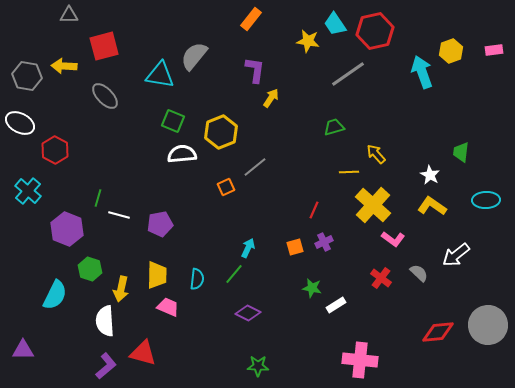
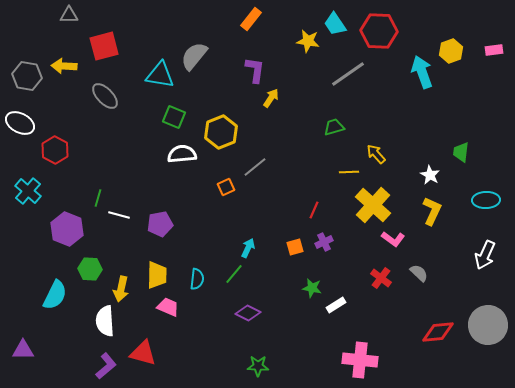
red hexagon at (375, 31): moved 4 px right; rotated 15 degrees clockwise
green square at (173, 121): moved 1 px right, 4 px up
yellow L-shape at (432, 206): moved 5 px down; rotated 80 degrees clockwise
white arrow at (456, 255): moved 29 px right; rotated 28 degrees counterclockwise
green hexagon at (90, 269): rotated 15 degrees counterclockwise
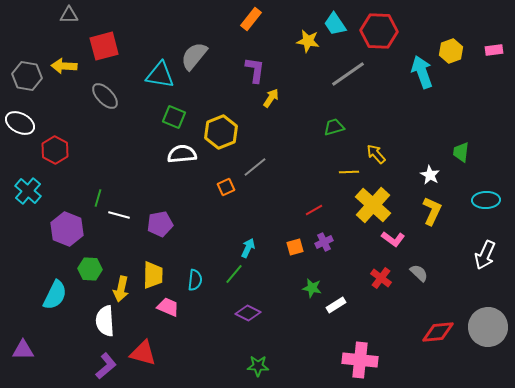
red line at (314, 210): rotated 36 degrees clockwise
yellow trapezoid at (157, 275): moved 4 px left
cyan semicircle at (197, 279): moved 2 px left, 1 px down
gray circle at (488, 325): moved 2 px down
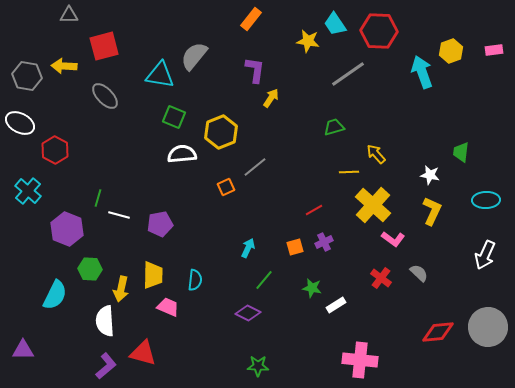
white star at (430, 175): rotated 18 degrees counterclockwise
green line at (234, 274): moved 30 px right, 6 px down
